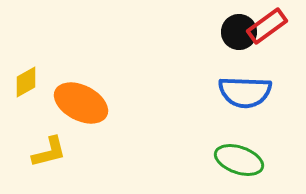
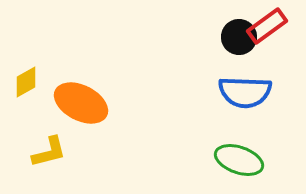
black circle: moved 5 px down
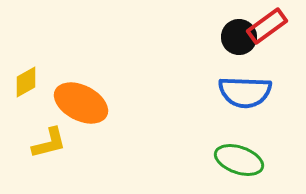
yellow L-shape: moved 9 px up
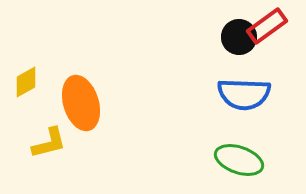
blue semicircle: moved 1 px left, 2 px down
orange ellipse: rotated 46 degrees clockwise
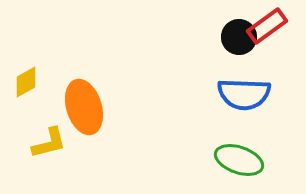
orange ellipse: moved 3 px right, 4 px down
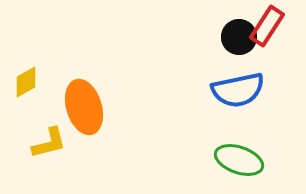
red rectangle: rotated 21 degrees counterclockwise
blue semicircle: moved 6 px left, 4 px up; rotated 14 degrees counterclockwise
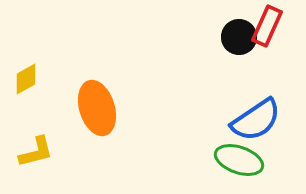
red rectangle: rotated 9 degrees counterclockwise
yellow diamond: moved 3 px up
blue semicircle: moved 18 px right, 30 px down; rotated 22 degrees counterclockwise
orange ellipse: moved 13 px right, 1 px down
yellow L-shape: moved 13 px left, 9 px down
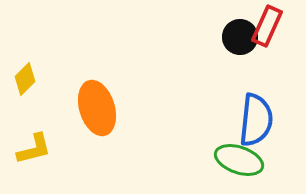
black circle: moved 1 px right
yellow diamond: moved 1 px left; rotated 16 degrees counterclockwise
blue semicircle: rotated 50 degrees counterclockwise
yellow L-shape: moved 2 px left, 3 px up
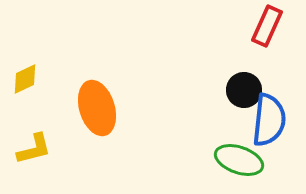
black circle: moved 4 px right, 53 px down
yellow diamond: rotated 20 degrees clockwise
blue semicircle: moved 13 px right
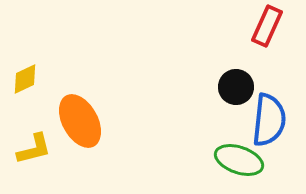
black circle: moved 8 px left, 3 px up
orange ellipse: moved 17 px left, 13 px down; rotated 12 degrees counterclockwise
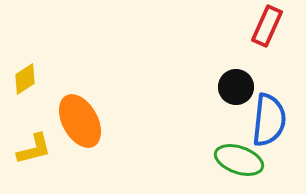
yellow diamond: rotated 8 degrees counterclockwise
